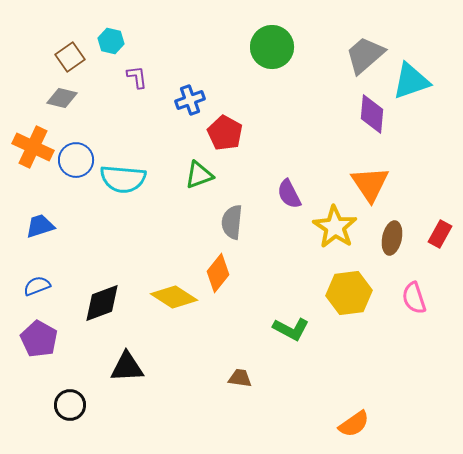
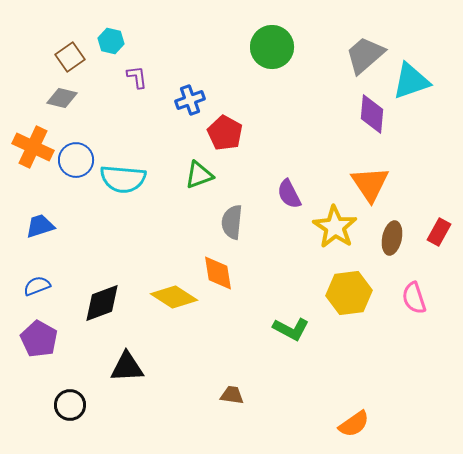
red rectangle: moved 1 px left, 2 px up
orange diamond: rotated 48 degrees counterclockwise
brown trapezoid: moved 8 px left, 17 px down
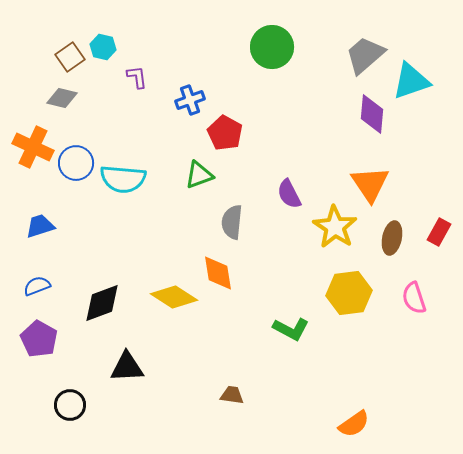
cyan hexagon: moved 8 px left, 6 px down
blue circle: moved 3 px down
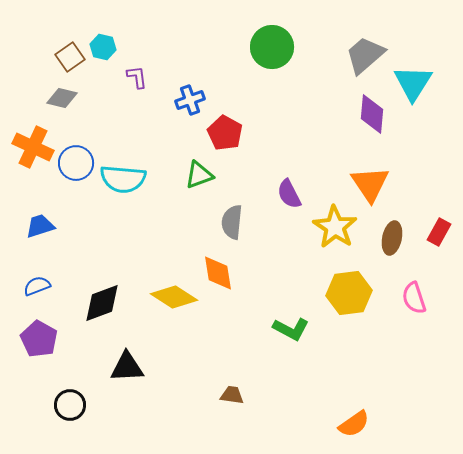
cyan triangle: moved 2 px right, 2 px down; rotated 39 degrees counterclockwise
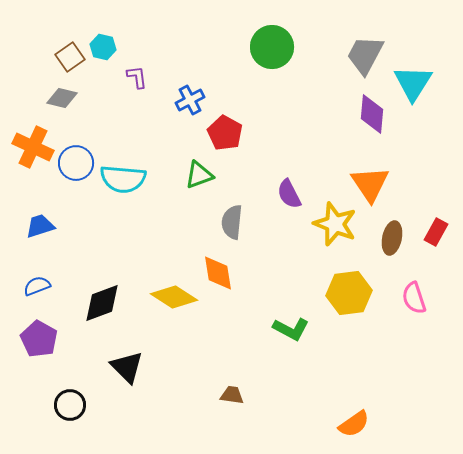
gray trapezoid: rotated 21 degrees counterclockwise
blue cross: rotated 8 degrees counterclockwise
yellow star: moved 3 px up; rotated 12 degrees counterclockwise
red rectangle: moved 3 px left
black triangle: rotated 48 degrees clockwise
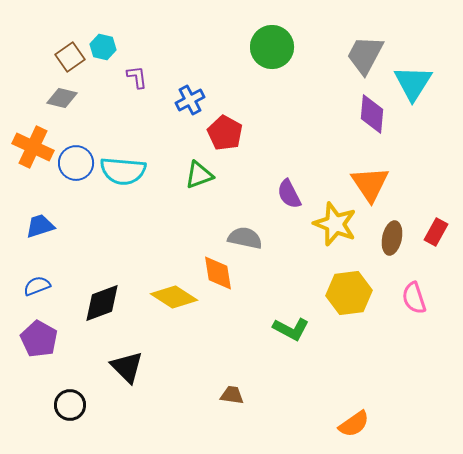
cyan semicircle: moved 8 px up
gray semicircle: moved 13 px right, 16 px down; rotated 96 degrees clockwise
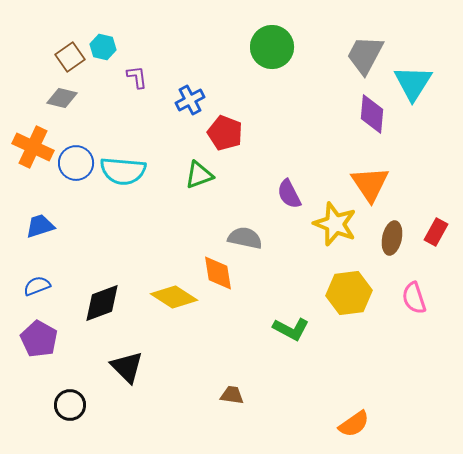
red pentagon: rotated 8 degrees counterclockwise
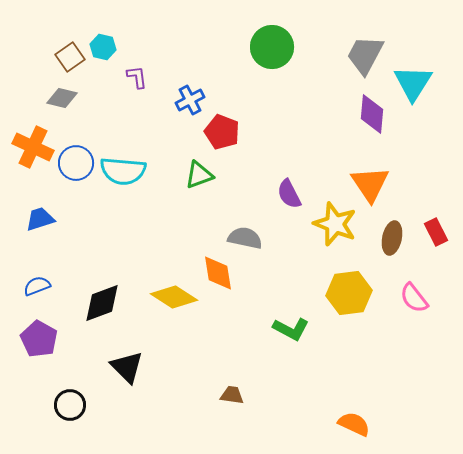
red pentagon: moved 3 px left, 1 px up
blue trapezoid: moved 7 px up
red rectangle: rotated 56 degrees counterclockwise
pink semicircle: rotated 20 degrees counterclockwise
orange semicircle: rotated 120 degrees counterclockwise
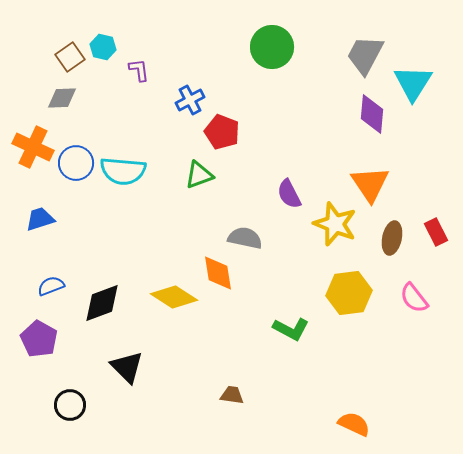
purple L-shape: moved 2 px right, 7 px up
gray diamond: rotated 16 degrees counterclockwise
blue semicircle: moved 14 px right
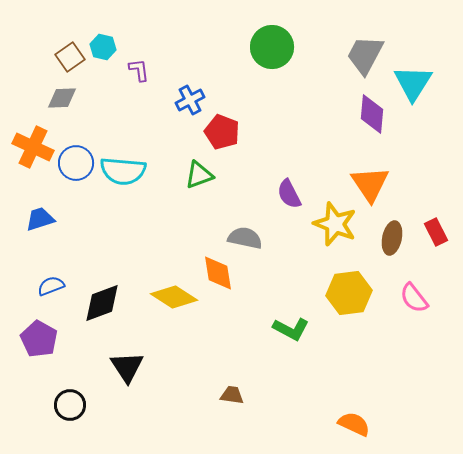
black triangle: rotated 12 degrees clockwise
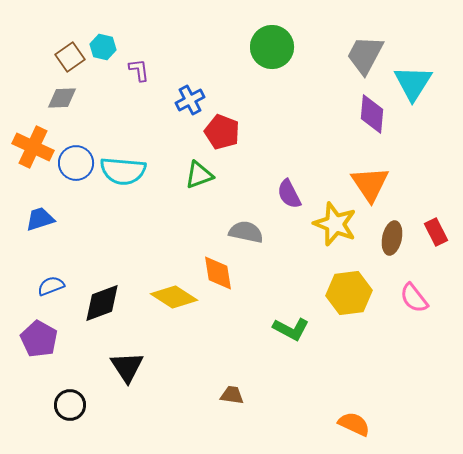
gray semicircle: moved 1 px right, 6 px up
